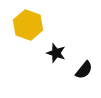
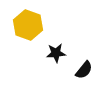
black star: rotated 24 degrees counterclockwise
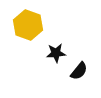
black semicircle: moved 5 px left, 1 px down
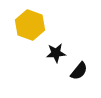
yellow hexagon: moved 2 px right
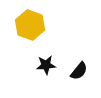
black star: moved 10 px left, 12 px down
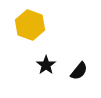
black star: rotated 30 degrees counterclockwise
